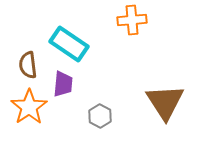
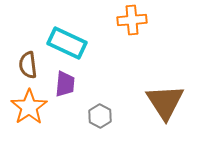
cyan rectangle: moved 2 px left, 1 px up; rotated 9 degrees counterclockwise
purple trapezoid: moved 2 px right
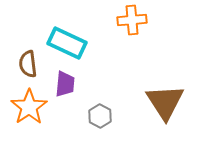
brown semicircle: moved 1 px up
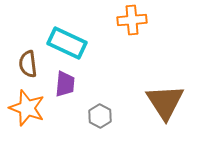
orange star: moved 2 px left, 1 px down; rotated 18 degrees counterclockwise
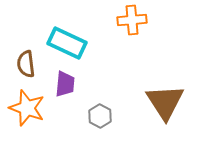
brown semicircle: moved 2 px left
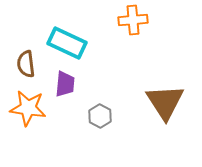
orange cross: moved 1 px right
orange star: moved 1 px right; rotated 12 degrees counterclockwise
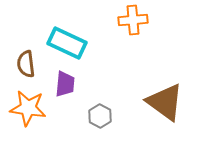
brown triangle: rotated 21 degrees counterclockwise
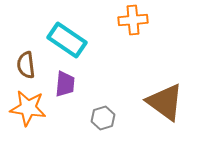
cyan rectangle: moved 3 px up; rotated 9 degrees clockwise
brown semicircle: moved 1 px down
gray hexagon: moved 3 px right, 2 px down; rotated 15 degrees clockwise
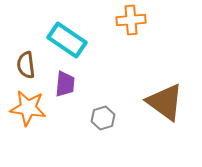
orange cross: moved 2 px left
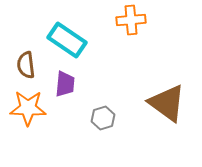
brown triangle: moved 2 px right, 1 px down
orange star: rotated 6 degrees counterclockwise
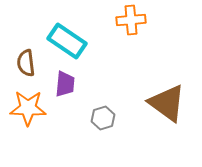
cyan rectangle: moved 1 px down
brown semicircle: moved 2 px up
